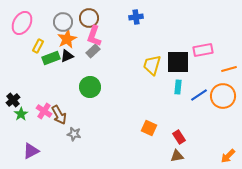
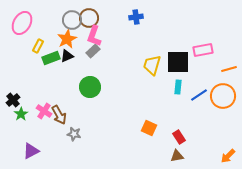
gray circle: moved 9 px right, 2 px up
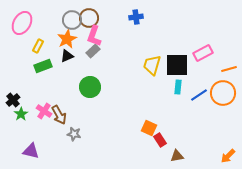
pink rectangle: moved 3 px down; rotated 18 degrees counterclockwise
green rectangle: moved 8 px left, 8 px down
black square: moved 1 px left, 3 px down
orange circle: moved 3 px up
red rectangle: moved 19 px left, 3 px down
purple triangle: rotated 42 degrees clockwise
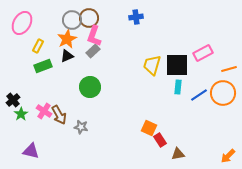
gray star: moved 7 px right, 7 px up
brown triangle: moved 1 px right, 2 px up
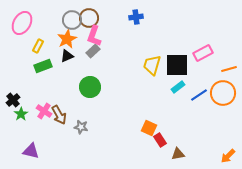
cyan rectangle: rotated 48 degrees clockwise
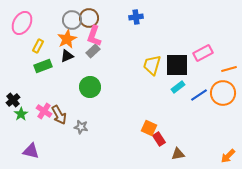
red rectangle: moved 1 px left, 1 px up
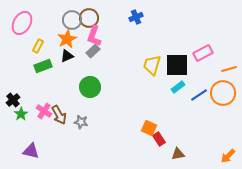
blue cross: rotated 16 degrees counterclockwise
gray star: moved 5 px up
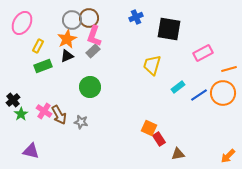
black square: moved 8 px left, 36 px up; rotated 10 degrees clockwise
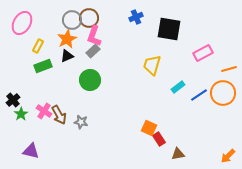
green circle: moved 7 px up
